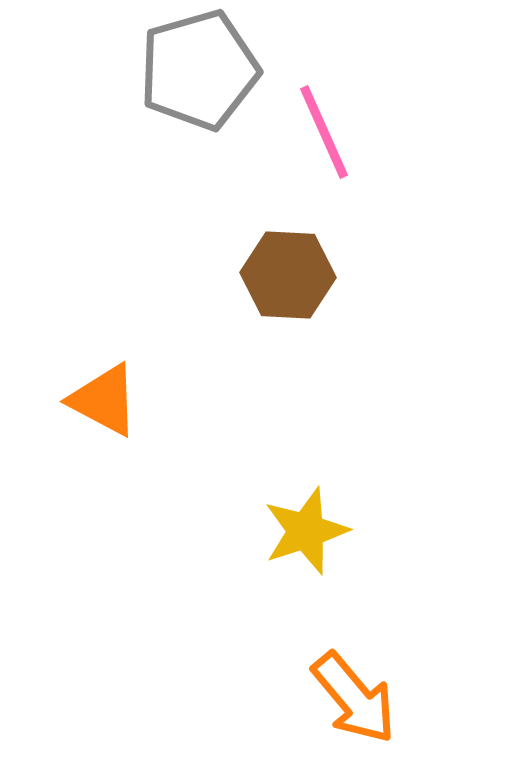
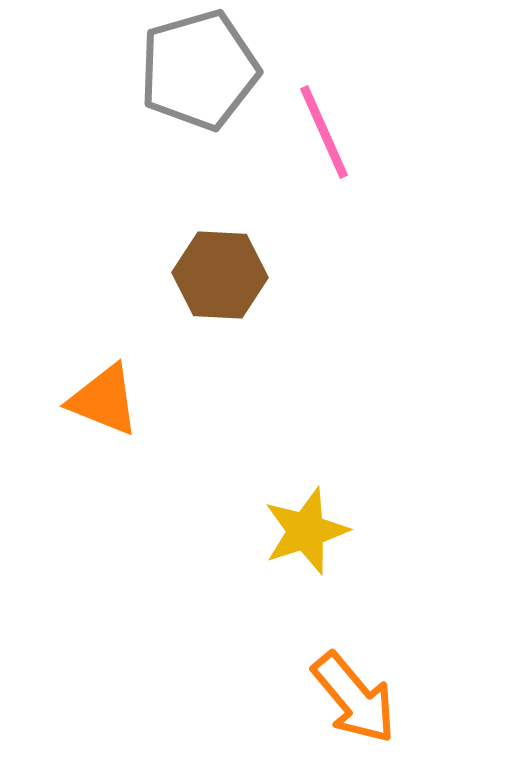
brown hexagon: moved 68 px left
orange triangle: rotated 6 degrees counterclockwise
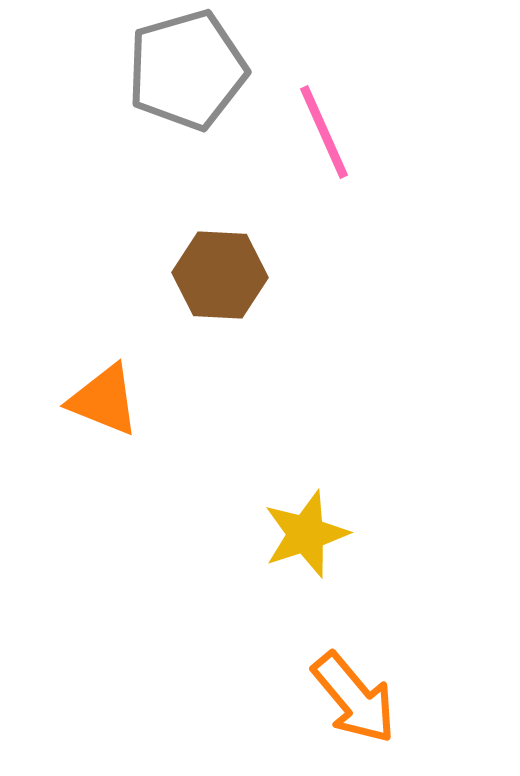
gray pentagon: moved 12 px left
yellow star: moved 3 px down
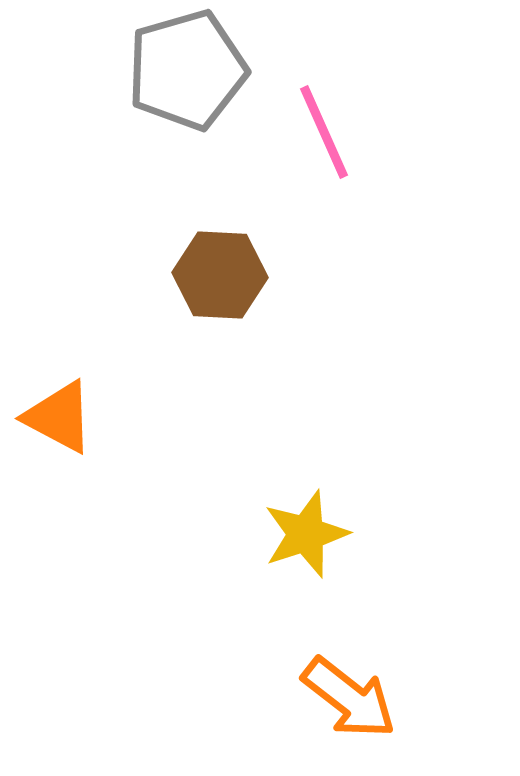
orange triangle: moved 45 px left, 17 px down; rotated 6 degrees clockwise
orange arrow: moved 5 px left; rotated 12 degrees counterclockwise
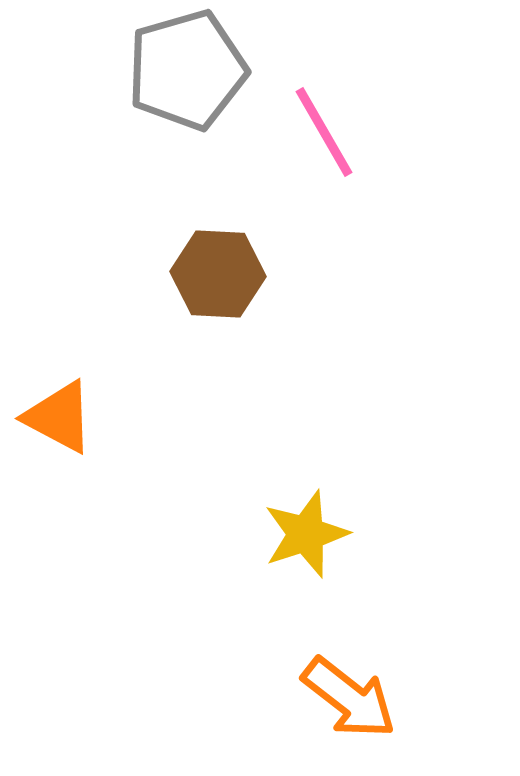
pink line: rotated 6 degrees counterclockwise
brown hexagon: moved 2 px left, 1 px up
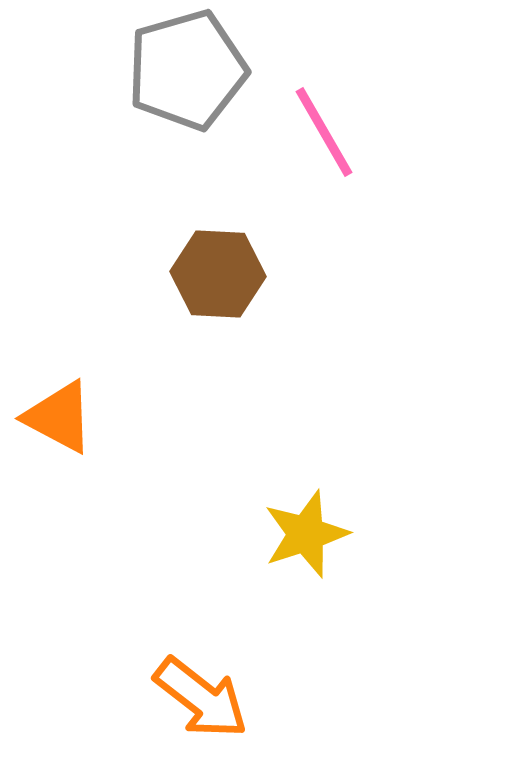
orange arrow: moved 148 px left
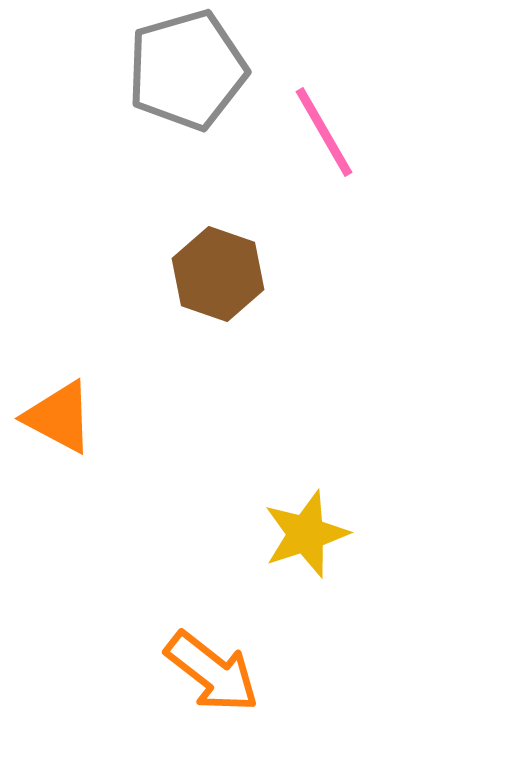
brown hexagon: rotated 16 degrees clockwise
orange arrow: moved 11 px right, 26 px up
